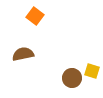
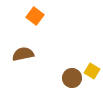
yellow square: rotated 14 degrees clockwise
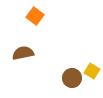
brown semicircle: moved 1 px up
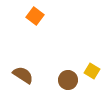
brown semicircle: moved 22 px down; rotated 45 degrees clockwise
brown circle: moved 4 px left, 2 px down
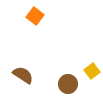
yellow square: rotated 21 degrees clockwise
brown circle: moved 4 px down
